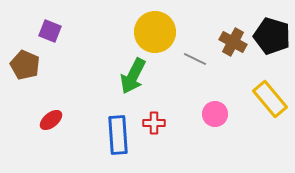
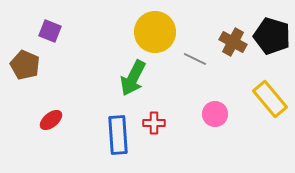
green arrow: moved 2 px down
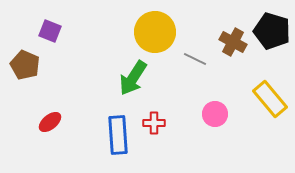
black pentagon: moved 5 px up
green arrow: rotated 6 degrees clockwise
red ellipse: moved 1 px left, 2 px down
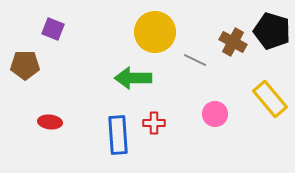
purple square: moved 3 px right, 2 px up
gray line: moved 1 px down
brown pentagon: rotated 24 degrees counterclockwise
green arrow: rotated 57 degrees clockwise
red ellipse: rotated 45 degrees clockwise
